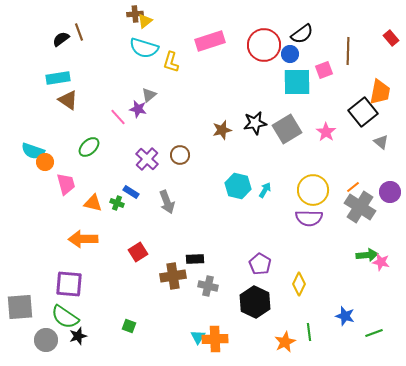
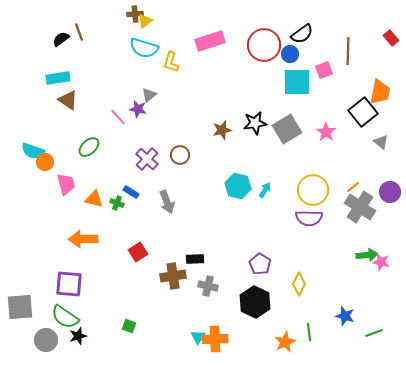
orange triangle at (93, 203): moved 1 px right, 4 px up
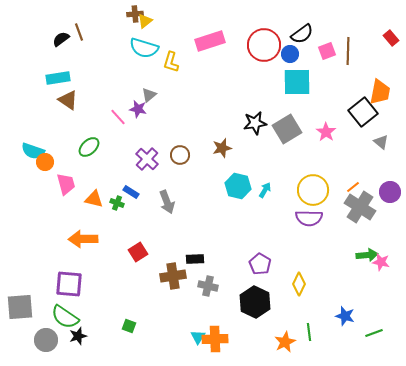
pink square at (324, 70): moved 3 px right, 19 px up
brown star at (222, 130): moved 18 px down
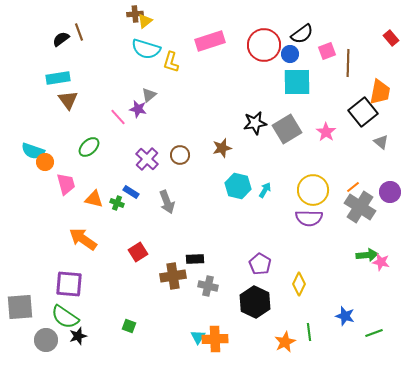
cyan semicircle at (144, 48): moved 2 px right, 1 px down
brown line at (348, 51): moved 12 px down
brown triangle at (68, 100): rotated 20 degrees clockwise
orange arrow at (83, 239): rotated 36 degrees clockwise
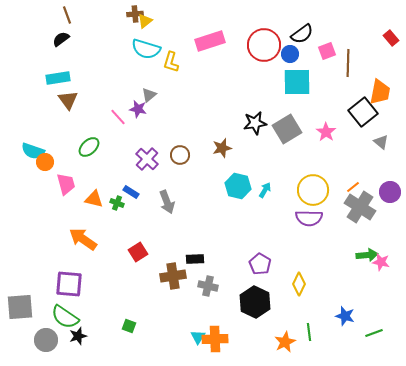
brown line at (79, 32): moved 12 px left, 17 px up
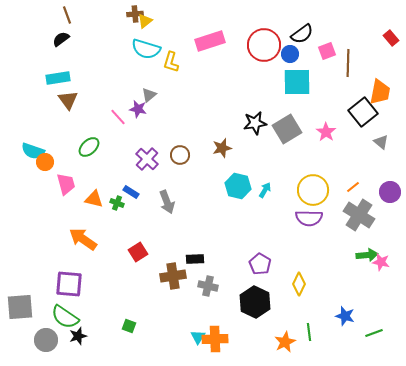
gray cross at (360, 207): moved 1 px left, 8 px down
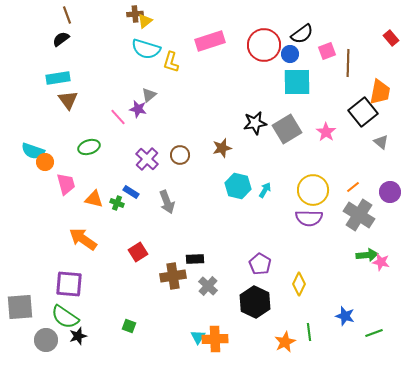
green ellipse at (89, 147): rotated 25 degrees clockwise
gray cross at (208, 286): rotated 30 degrees clockwise
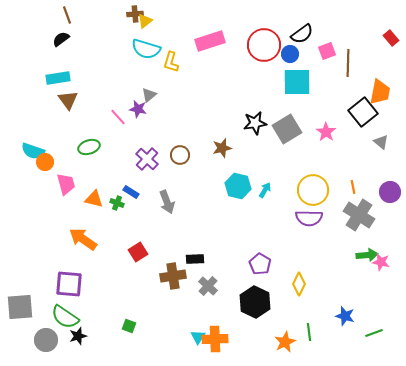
orange line at (353, 187): rotated 64 degrees counterclockwise
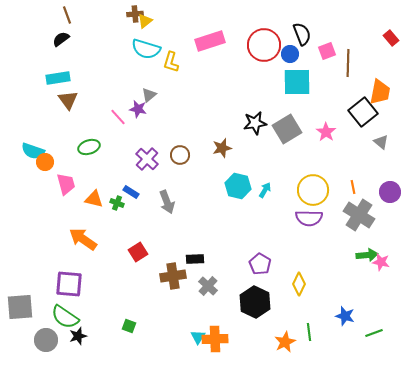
black semicircle at (302, 34): rotated 75 degrees counterclockwise
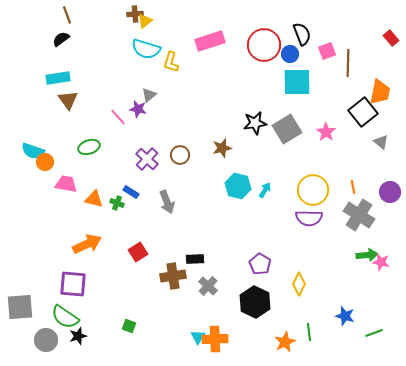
pink trapezoid at (66, 184): rotated 65 degrees counterclockwise
orange arrow at (83, 239): moved 4 px right, 5 px down; rotated 120 degrees clockwise
purple square at (69, 284): moved 4 px right
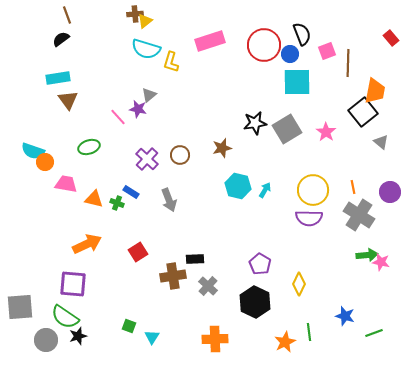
orange trapezoid at (380, 92): moved 5 px left, 1 px up
gray arrow at (167, 202): moved 2 px right, 2 px up
cyan triangle at (198, 337): moved 46 px left
